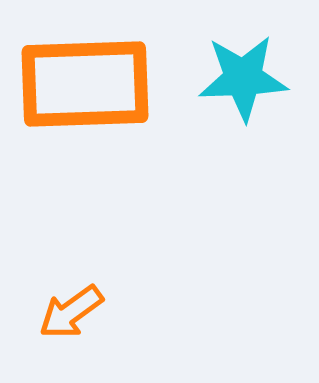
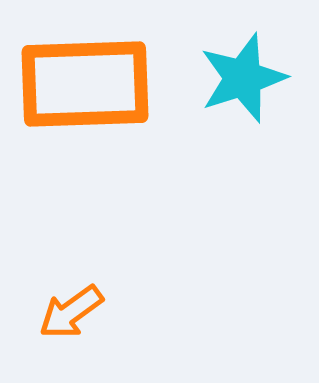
cyan star: rotated 16 degrees counterclockwise
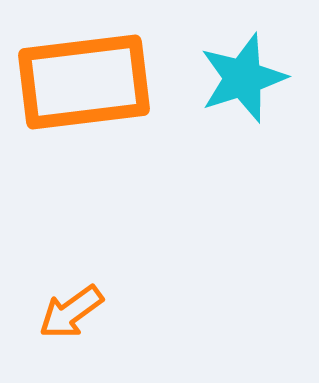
orange rectangle: moved 1 px left, 2 px up; rotated 5 degrees counterclockwise
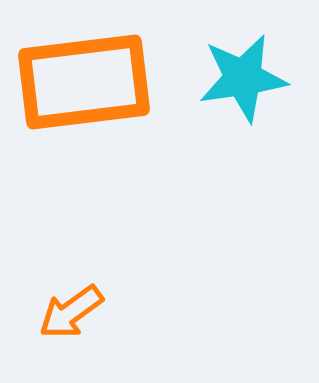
cyan star: rotated 10 degrees clockwise
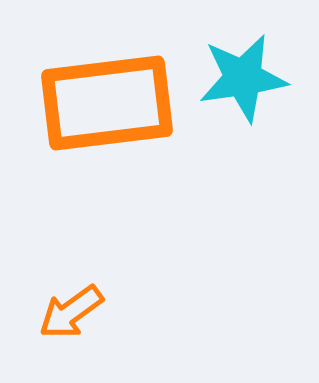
orange rectangle: moved 23 px right, 21 px down
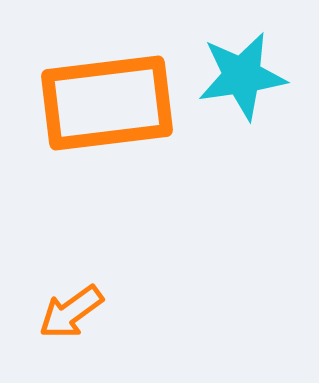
cyan star: moved 1 px left, 2 px up
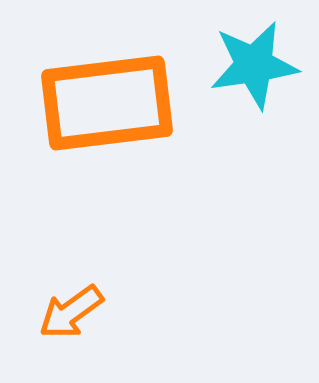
cyan star: moved 12 px right, 11 px up
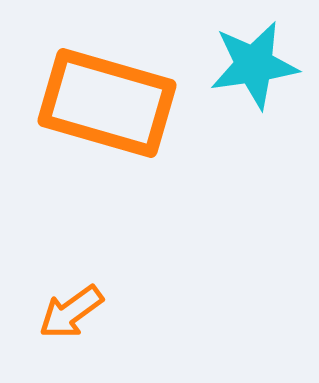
orange rectangle: rotated 23 degrees clockwise
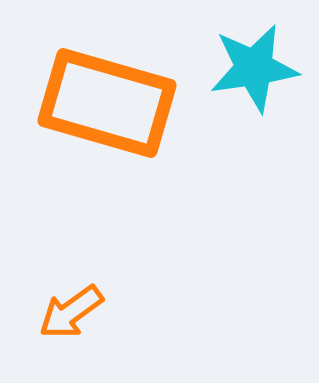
cyan star: moved 3 px down
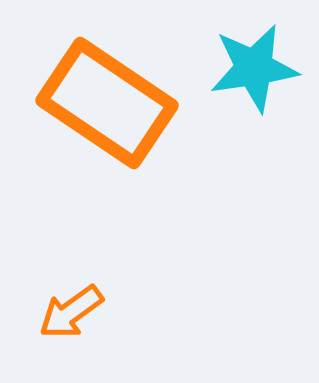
orange rectangle: rotated 18 degrees clockwise
